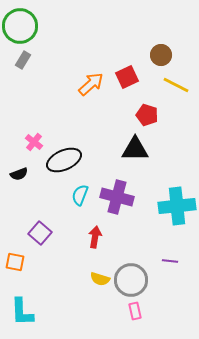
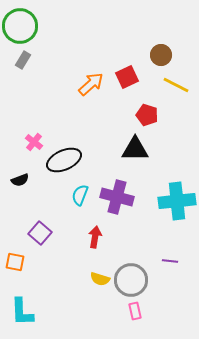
black semicircle: moved 1 px right, 6 px down
cyan cross: moved 5 px up
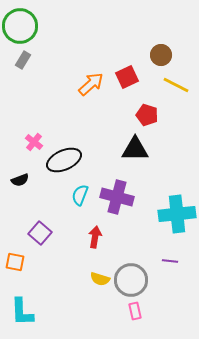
cyan cross: moved 13 px down
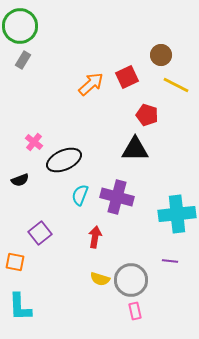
purple square: rotated 10 degrees clockwise
cyan L-shape: moved 2 px left, 5 px up
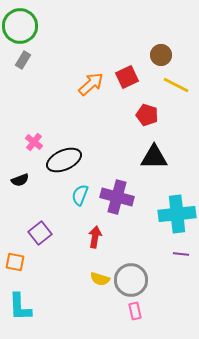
black triangle: moved 19 px right, 8 px down
purple line: moved 11 px right, 7 px up
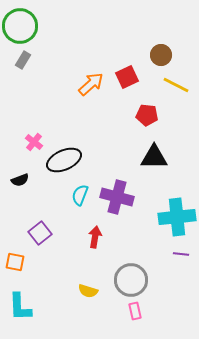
red pentagon: rotated 10 degrees counterclockwise
cyan cross: moved 3 px down
yellow semicircle: moved 12 px left, 12 px down
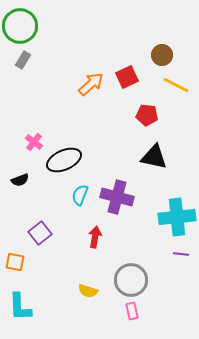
brown circle: moved 1 px right
black triangle: rotated 12 degrees clockwise
pink rectangle: moved 3 px left
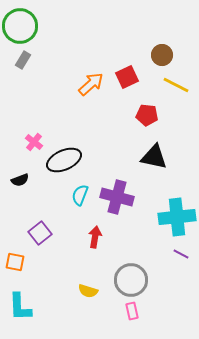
purple line: rotated 21 degrees clockwise
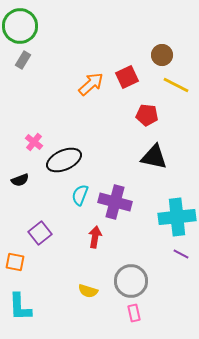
purple cross: moved 2 px left, 5 px down
gray circle: moved 1 px down
pink rectangle: moved 2 px right, 2 px down
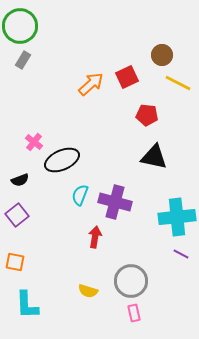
yellow line: moved 2 px right, 2 px up
black ellipse: moved 2 px left
purple square: moved 23 px left, 18 px up
cyan L-shape: moved 7 px right, 2 px up
